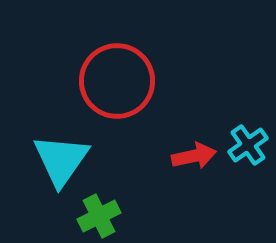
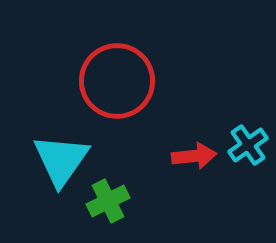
red arrow: rotated 6 degrees clockwise
green cross: moved 9 px right, 15 px up
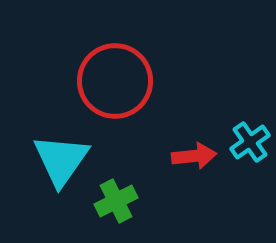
red circle: moved 2 px left
cyan cross: moved 2 px right, 3 px up
green cross: moved 8 px right
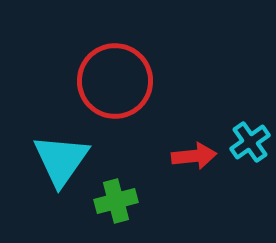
green cross: rotated 12 degrees clockwise
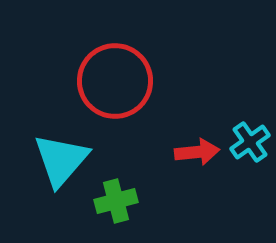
red arrow: moved 3 px right, 4 px up
cyan triangle: rotated 6 degrees clockwise
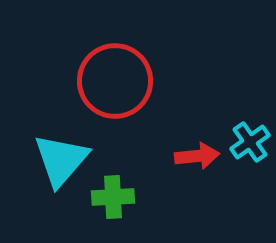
red arrow: moved 4 px down
green cross: moved 3 px left, 4 px up; rotated 12 degrees clockwise
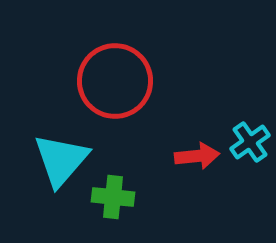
green cross: rotated 9 degrees clockwise
